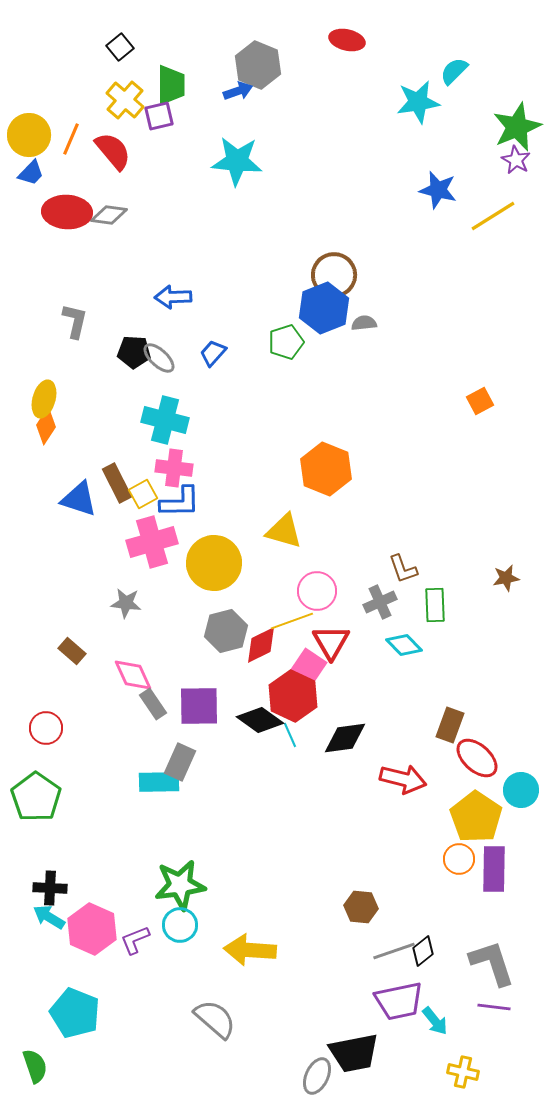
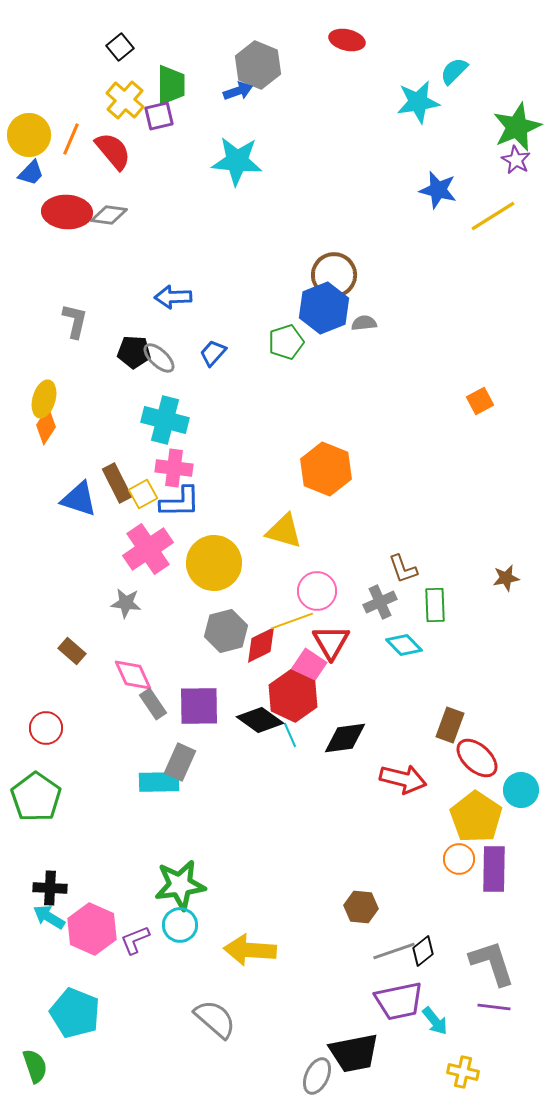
pink cross at (152, 542): moved 4 px left, 7 px down; rotated 18 degrees counterclockwise
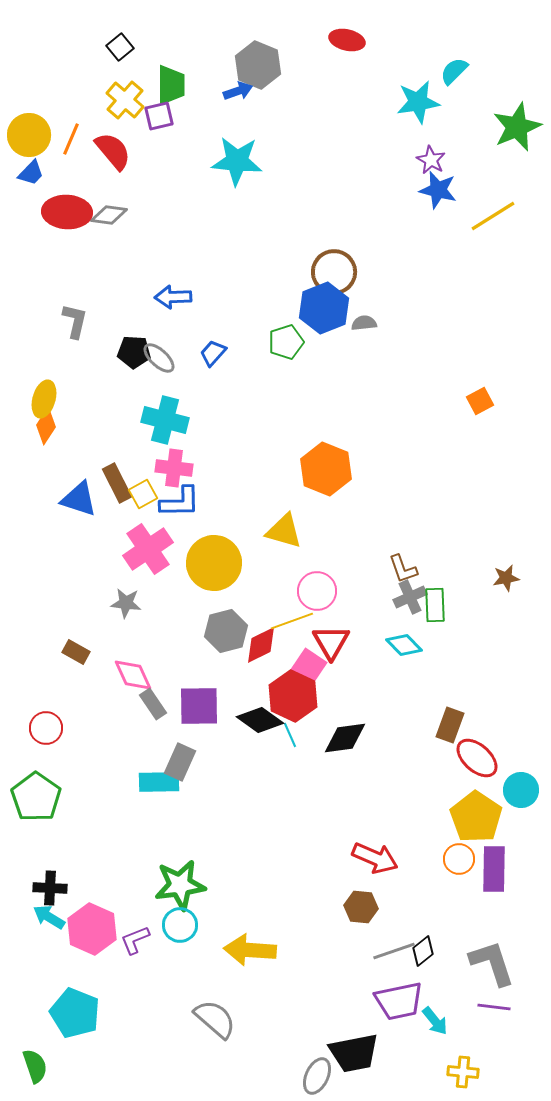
purple star at (516, 160): moved 85 px left
brown circle at (334, 275): moved 3 px up
gray cross at (380, 602): moved 30 px right, 5 px up
brown rectangle at (72, 651): moved 4 px right, 1 px down; rotated 12 degrees counterclockwise
red arrow at (403, 779): moved 28 px left, 79 px down; rotated 9 degrees clockwise
yellow cross at (463, 1072): rotated 8 degrees counterclockwise
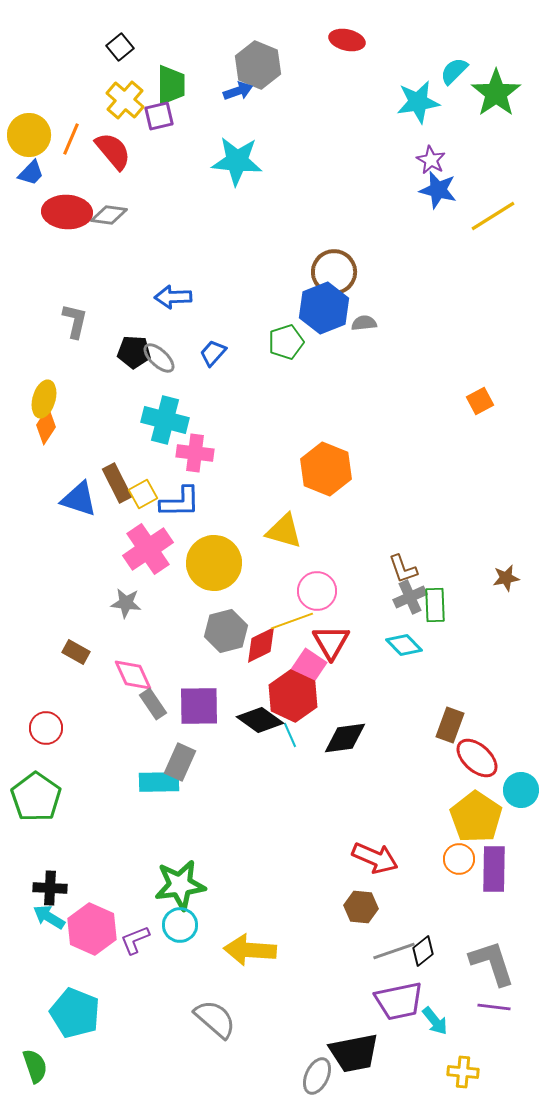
green star at (517, 127): moved 21 px left, 34 px up; rotated 12 degrees counterclockwise
pink cross at (174, 468): moved 21 px right, 15 px up
